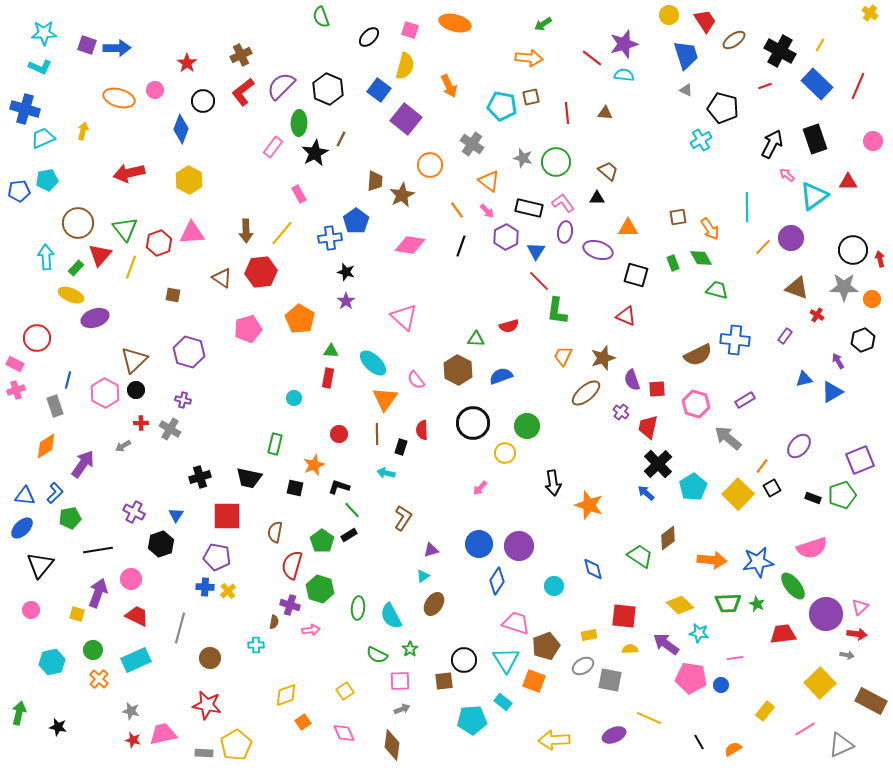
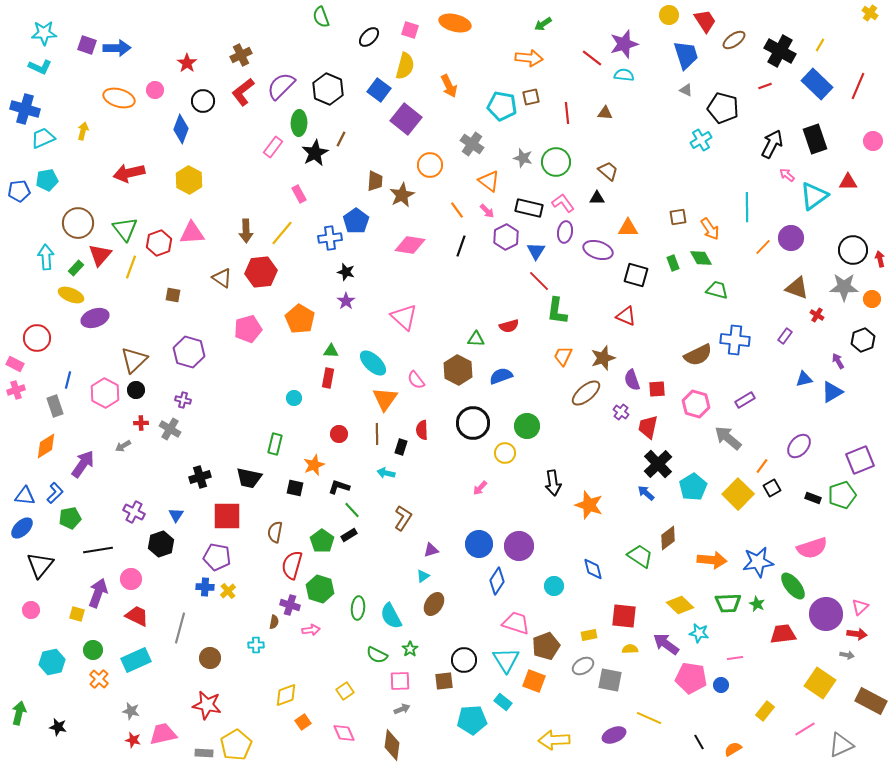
yellow square at (820, 683): rotated 12 degrees counterclockwise
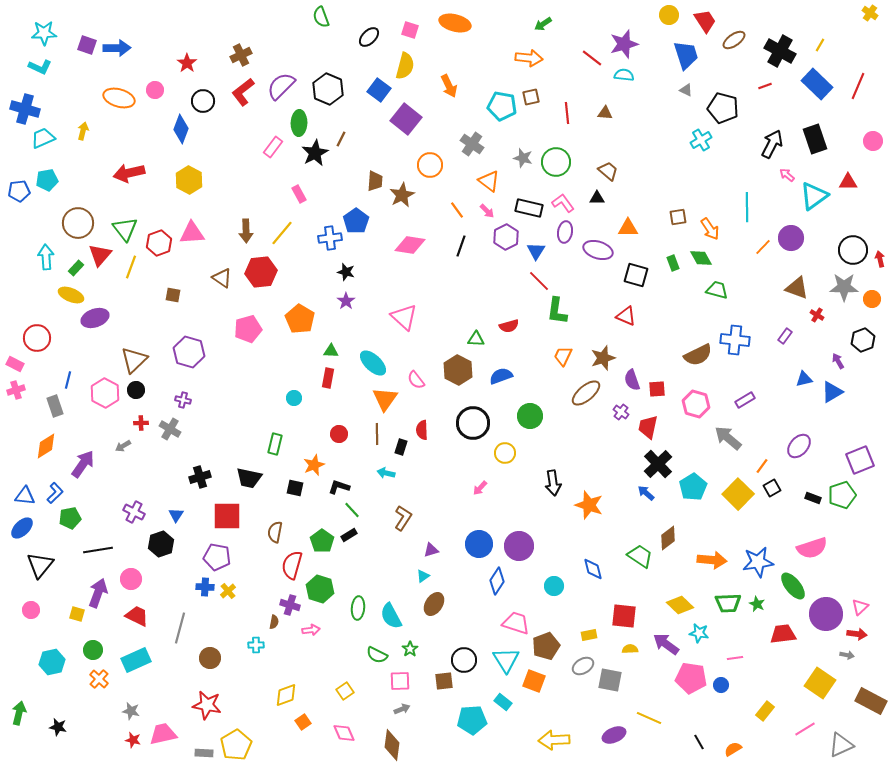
green circle at (527, 426): moved 3 px right, 10 px up
